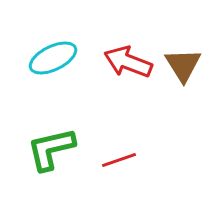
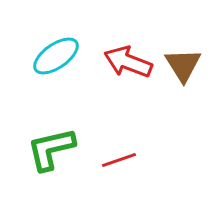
cyan ellipse: moved 3 px right, 2 px up; rotated 9 degrees counterclockwise
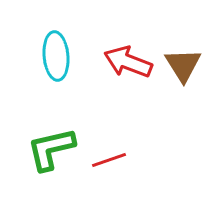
cyan ellipse: rotated 60 degrees counterclockwise
red line: moved 10 px left
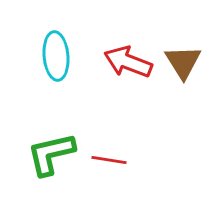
brown triangle: moved 3 px up
green L-shape: moved 5 px down
red line: rotated 28 degrees clockwise
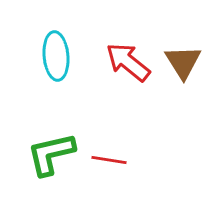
red arrow: rotated 18 degrees clockwise
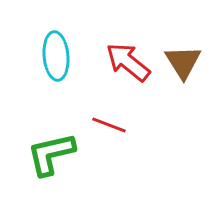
red line: moved 35 px up; rotated 12 degrees clockwise
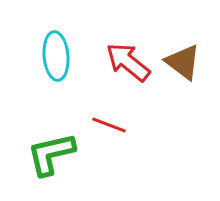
brown triangle: rotated 21 degrees counterclockwise
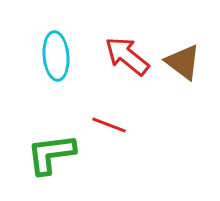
red arrow: moved 1 px left, 6 px up
green L-shape: rotated 6 degrees clockwise
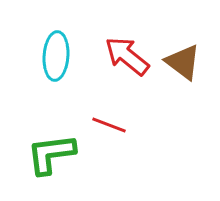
cyan ellipse: rotated 9 degrees clockwise
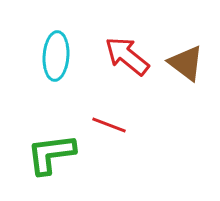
brown triangle: moved 3 px right, 1 px down
